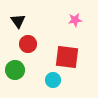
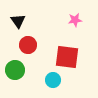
red circle: moved 1 px down
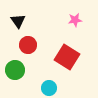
red square: rotated 25 degrees clockwise
cyan circle: moved 4 px left, 8 px down
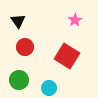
pink star: rotated 24 degrees counterclockwise
red circle: moved 3 px left, 2 px down
red square: moved 1 px up
green circle: moved 4 px right, 10 px down
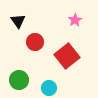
red circle: moved 10 px right, 5 px up
red square: rotated 20 degrees clockwise
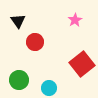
red square: moved 15 px right, 8 px down
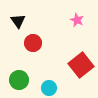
pink star: moved 2 px right; rotated 16 degrees counterclockwise
red circle: moved 2 px left, 1 px down
red square: moved 1 px left, 1 px down
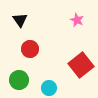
black triangle: moved 2 px right, 1 px up
red circle: moved 3 px left, 6 px down
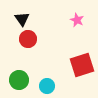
black triangle: moved 2 px right, 1 px up
red circle: moved 2 px left, 10 px up
red square: moved 1 px right; rotated 20 degrees clockwise
cyan circle: moved 2 px left, 2 px up
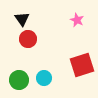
cyan circle: moved 3 px left, 8 px up
